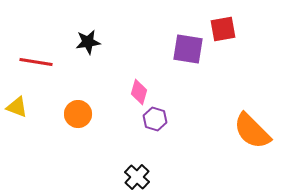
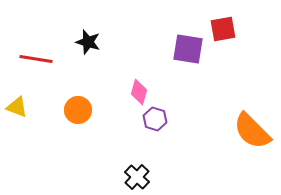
black star: rotated 25 degrees clockwise
red line: moved 3 px up
orange circle: moved 4 px up
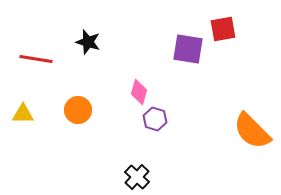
yellow triangle: moved 6 px right, 7 px down; rotated 20 degrees counterclockwise
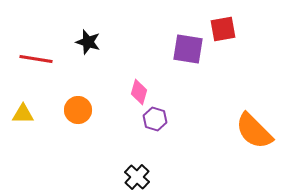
orange semicircle: moved 2 px right
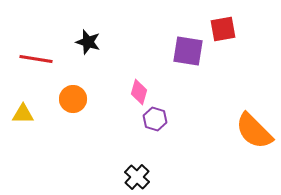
purple square: moved 2 px down
orange circle: moved 5 px left, 11 px up
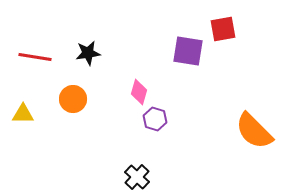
black star: moved 11 px down; rotated 25 degrees counterclockwise
red line: moved 1 px left, 2 px up
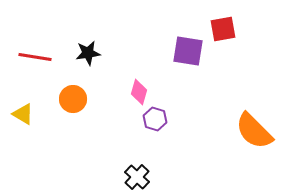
yellow triangle: rotated 30 degrees clockwise
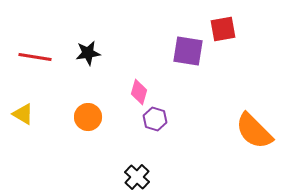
orange circle: moved 15 px right, 18 px down
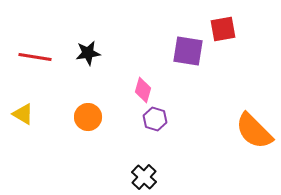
pink diamond: moved 4 px right, 2 px up
black cross: moved 7 px right
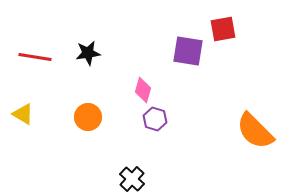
orange semicircle: moved 1 px right
black cross: moved 12 px left, 2 px down
